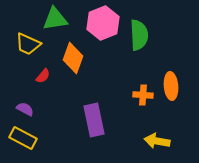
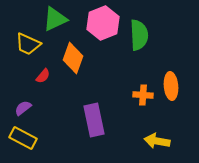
green triangle: rotated 16 degrees counterclockwise
purple semicircle: moved 2 px left, 1 px up; rotated 66 degrees counterclockwise
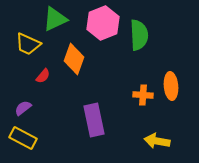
orange diamond: moved 1 px right, 1 px down
